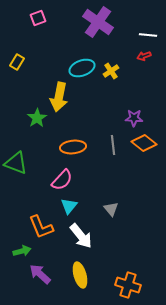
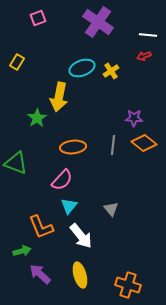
gray line: rotated 12 degrees clockwise
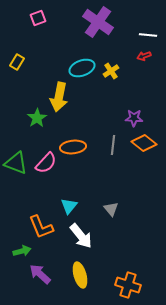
pink semicircle: moved 16 px left, 17 px up
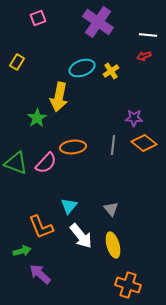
yellow ellipse: moved 33 px right, 30 px up
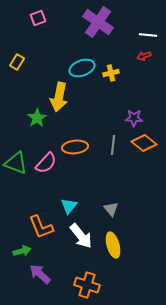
yellow cross: moved 2 px down; rotated 21 degrees clockwise
orange ellipse: moved 2 px right
orange cross: moved 41 px left
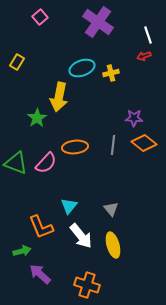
pink square: moved 2 px right, 1 px up; rotated 21 degrees counterclockwise
white line: rotated 66 degrees clockwise
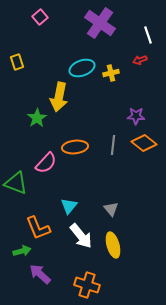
purple cross: moved 2 px right, 1 px down
red arrow: moved 4 px left, 4 px down
yellow rectangle: rotated 49 degrees counterclockwise
purple star: moved 2 px right, 2 px up
green triangle: moved 20 px down
orange L-shape: moved 3 px left, 1 px down
